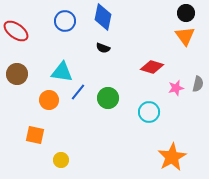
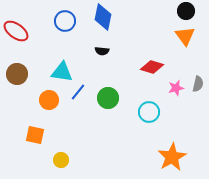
black circle: moved 2 px up
black semicircle: moved 1 px left, 3 px down; rotated 16 degrees counterclockwise
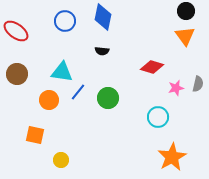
cyan circle: moved 9 px right, 5 px down
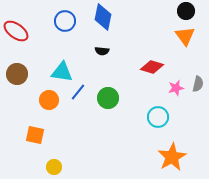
yellow circle: moved 7 px left, 7 px down
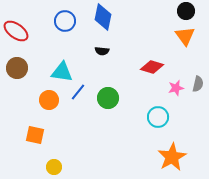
brown circle: moved 6 px up
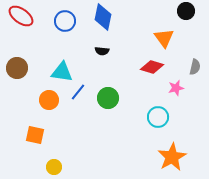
red ellipse: moved 5 px right, 15 px up
orange triangle: moved 21 px left, 2 px down
gray semicircle: moved 3 px left, 17 px up
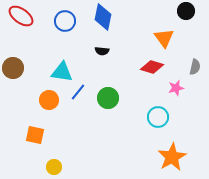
brown circle: moved 4 px left
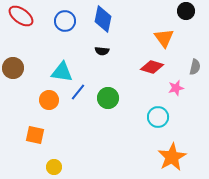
blue diamond: moved 2 px down
